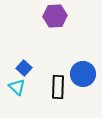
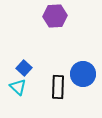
cyan triangle: moved 1 px right
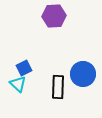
purple hexagon: moved 1 px left
blue square: rotated 21 degrees clockwise
cyan triangle: moved 3 px up
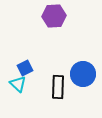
blue square: moved 1 px right
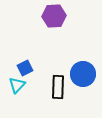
cyan triangle: moved 1 px left, 1 px down; rotated 30 degrees clockwise
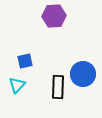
blue square: moved 7 px up; rotated 14 degrees clockwise
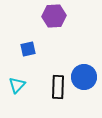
blue square: moved 3 px right, 12 px up
blue circle: moved 1 px right, 3 px down
